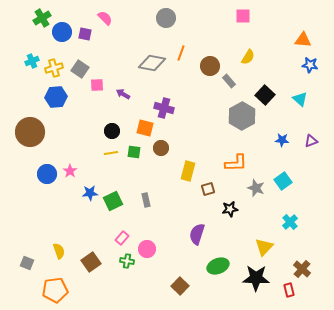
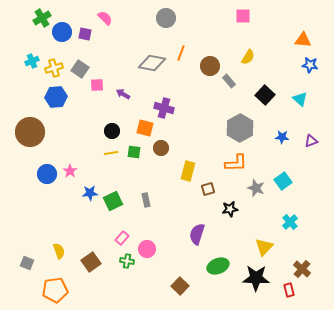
gray hexagon at (242, 116): moved 2 px left, 12 px down
blue star at (282, 140): moved 3 px up
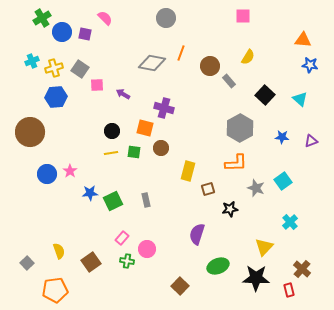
gray square at (27, 263): rotated 24 degrees clockwise
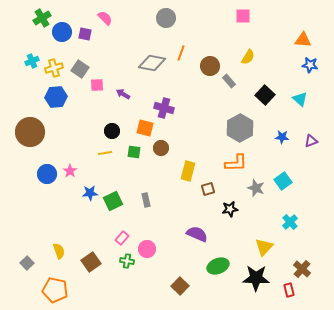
yellow line at (111, 153): moved 6 px left
purple semicircle at (197, 234): rotated 95 degrees clockwise
orange pentagon at (55, 290): rotated 20 degrees clockwise
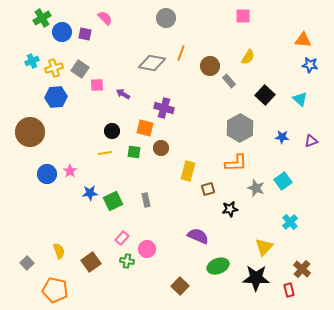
purple semicircle at (197, 234): moved 1 px right, 2 px down
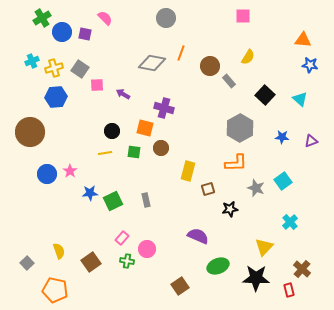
brown square at (180, 286): rotated 12 degrees clockwise
